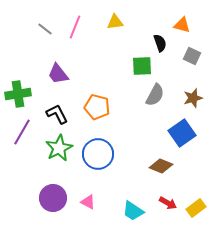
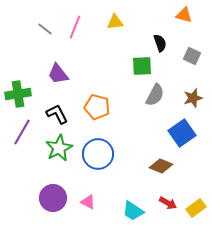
orange triangle: moved 2 px right, 10 px up
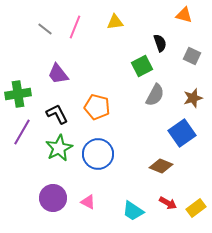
green square: rotated 25 degrees counterclockwise
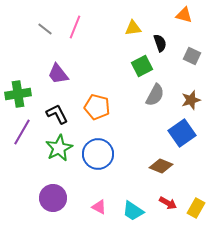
yellow triangle: moved 18 px right, 6 px down
brown star: moved 2 px left, 2 px down
pink triangle: moved 11 px right, 5 px down
yellow rectangle: rotated 24 degrees counterclockwise
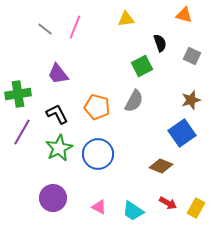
yellow triangle: moved 7 px left, 9 px up
gray semicircle: moved 21 px left, 6 px down
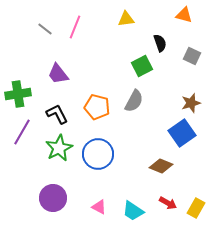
brown star: moved 3 px down
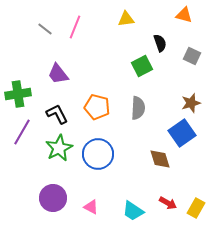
gray semicircle: moved 4 px right, 7 px down; rotated 25 degrees counterclockwise
brown diamond: moved 1 px left, 7 px up; rotated 50 degrees clockwise
pink triangle: moved 8 px left
